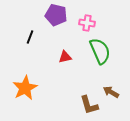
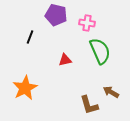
red triangle: moved 3 px down
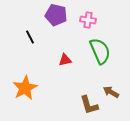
pink cross: moved 1 px right, 3 px up
black line: rotated 48 degrees counterclockwise
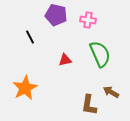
green semicircle: moved 3 px down
brown L-shape: rotated 25 degrees clockwise
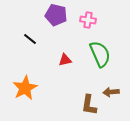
black line: moved 2 px down; rotated 24 degrees counterclockwise
brown arrow: rotated 35 degrees counterclockwise
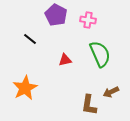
purple pentagon: rotated 15 degrees clockwise
brown arrow: rotated 21 degrees counterclockwise
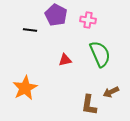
black line: moved 9 px up; rotated 32 degrees counterclockwise
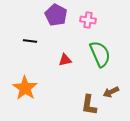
black line: moved 11 px down
orange star: rotated 10 degrees counterclockwise
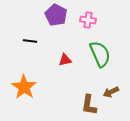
orange star: moved 1 px left, 1 px up
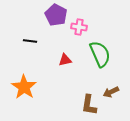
pink cross: moved 9 px left, 7 px down
